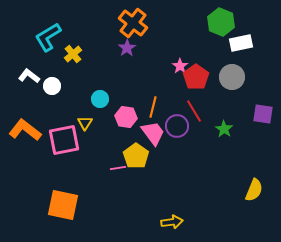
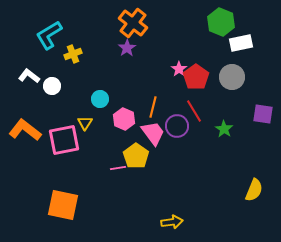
cyan L-shape: moved 1 px right, 2 px up
yellow cross: rotated 18 degrees clockwise
pink star: moved 1 px left, 3 px down
pink hexagon: moved 2 px left, 2 px down; rotated 15 degrees clockwise
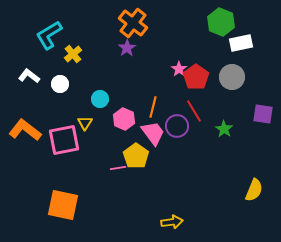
yellow cross: rotated 18 degrees counterclockwise
white circle: moved 8 px right, 2 px up
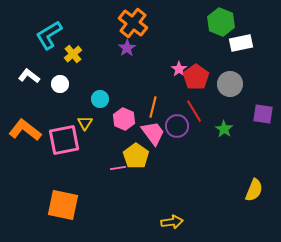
gray circle: moved 2 px left, 7 px down
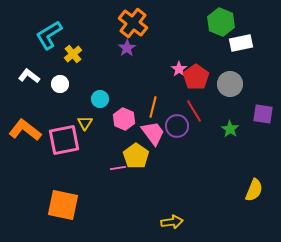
green star: moved 6 px right
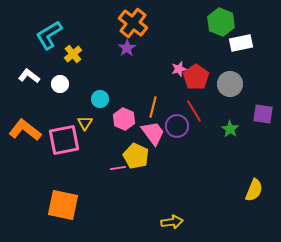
pink star: rotated 21 degrees clockwise
yellow pentagon: rotated 10 degrees counterclockwise
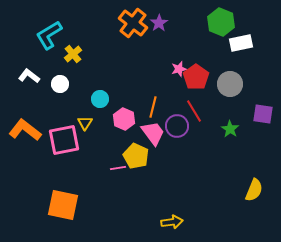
purple star: moved 32 px right, 25 px up
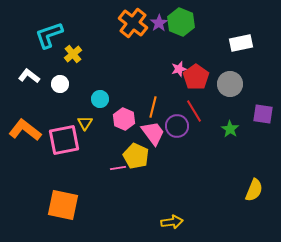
green hexagon: moved 40 px left
cyan L-shape: rotated 12 degrees clockwise
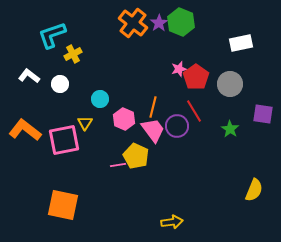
cyan L-shape: moved 3 px right
yellow cross: rotated 12 degrees clockwise
pink trapezoid: moved 3 px up
pink line: moved 3 px up
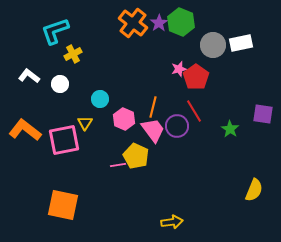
cyan L-shape: moved 3 px right, 4 px up
gray circle: moved 17 px left, 39 px up
